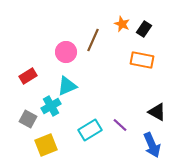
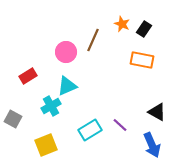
gray square: moved 15 px left
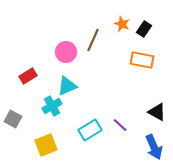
cyan cross: moved 1 px right
blue arrow: moved 2 px right, 2 px down
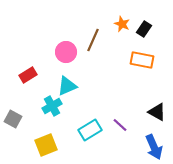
red rectangle: moved 1 px up
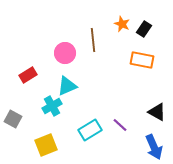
brown line: rotated 30 degrees counterclockwise
pink circle: moved 1 px left, 1 px down
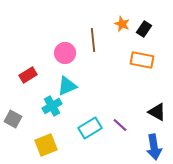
cyan rectangle: moved 2 px up
blue arrow: rotated 15 degrees clockwise
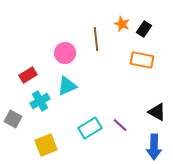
brown line: moved 3 px right, 1 px up
cyan cross: moved 12 px left, 5 px up
blue arrow: rotated 10 degrees clockwise
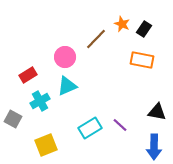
brown line: rotated 50 degrees clockwise
pink circle: moved 4 px down
black triangle: rotated 18 degrees counterclockwise
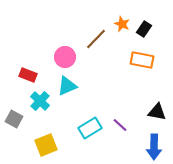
red rectangle: rotated 54 degrees clockwise
cyan cross: rotated 18 degrees counterclockwise
gray square: moved 1 px right
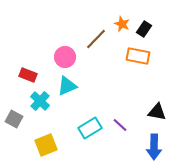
orange rectangle: moved 4 px left, 4 px up
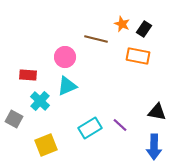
brown line: rotated 60 degrees clockwise
red rectangle: rotated 18 degrees counterclockwise
